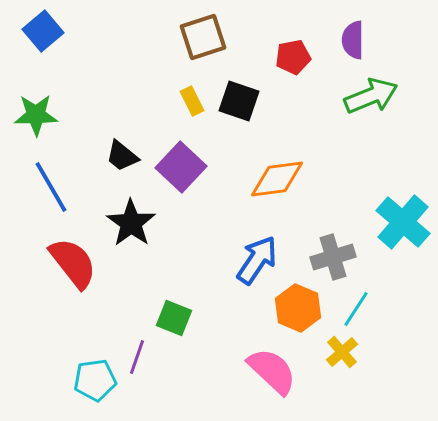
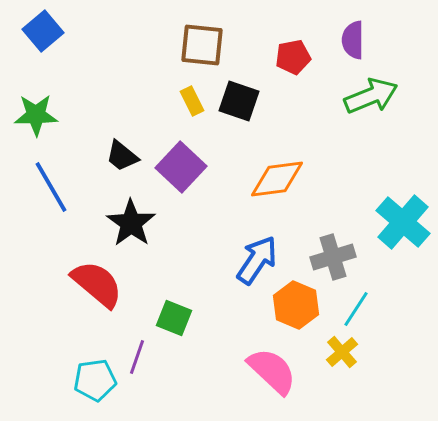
brown square: moved 1 px left, 8 px down; rotated 24 degrees clockwise
red semicircle: moved 24 px right, 21 px down; rotated 12 degrees counterclockwise
orange hexagon: moved 2 px left, 3 px up
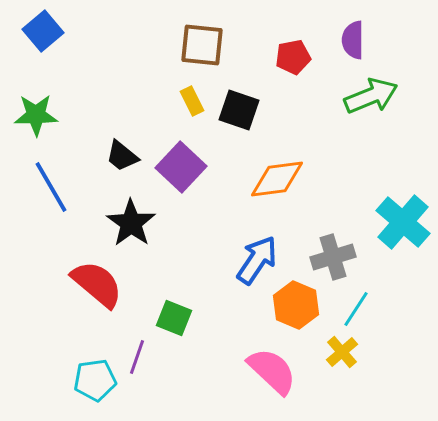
black square: moved 9 px down
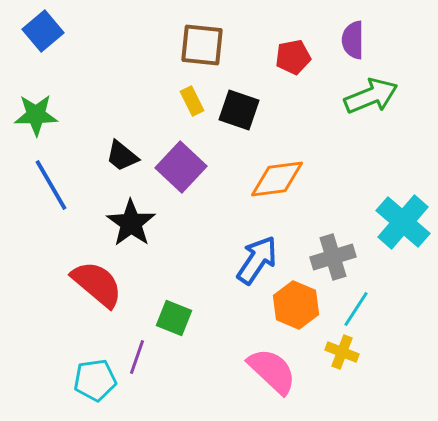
blue line: moved 2 px up
yellow cross: rotated 28 degrees counterclockwise
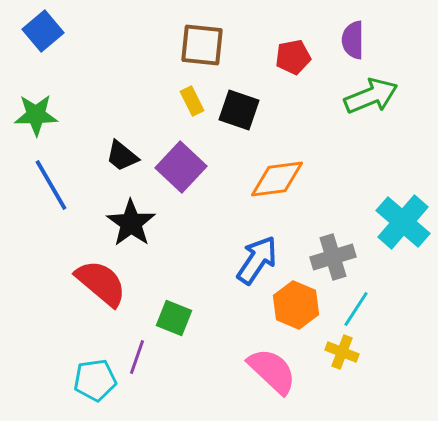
red semicircle: moved 4 px right, 1 px up
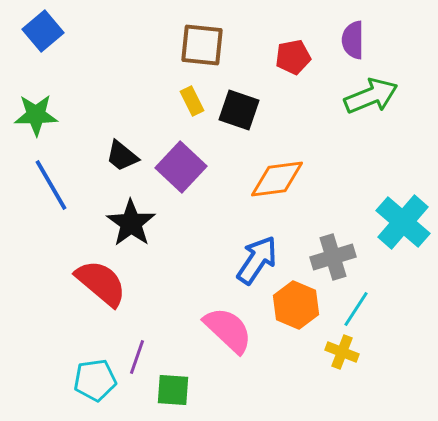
green square: moved 1 px left, 72 px down; rotated 18 degrees counterclockwise
pink semicircle: moved 44 px left, 41 px up
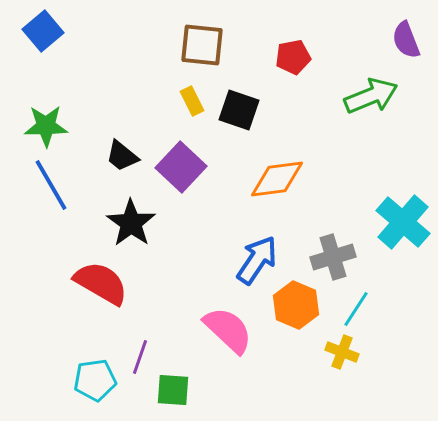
purple semicircle: moved 53 px right; rotated 21 degrees counterclockwise
green star: moved 10 px right, 11 px down
red semicircle: rotated 10 degrees counterclockwise
purple line: moved 3 px right
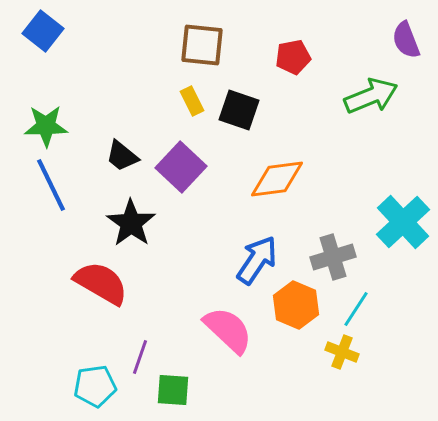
blue square: rotated 12 degrees counterclockwise
blue line: rotated 4 degrees clockwise
cyan cross: rotated 6 degrees clockwise
cyan pentagon: moved 6 px down
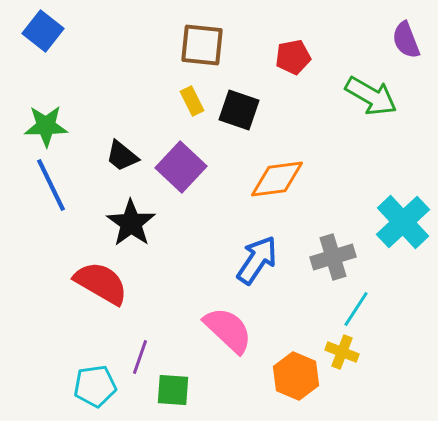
green arrow: rotated 52 degrees clockwise
orange hexagon: moved 71 px down
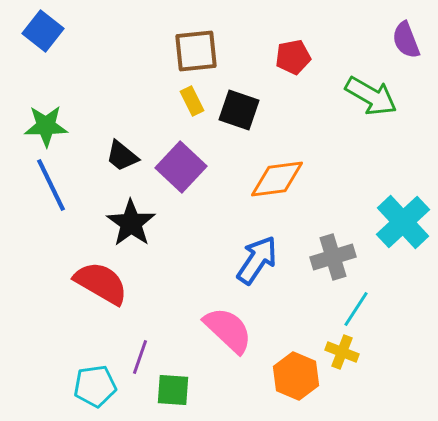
brown square: moved 6 px left, 6 px down; rotated 12 degrees counterclockwise
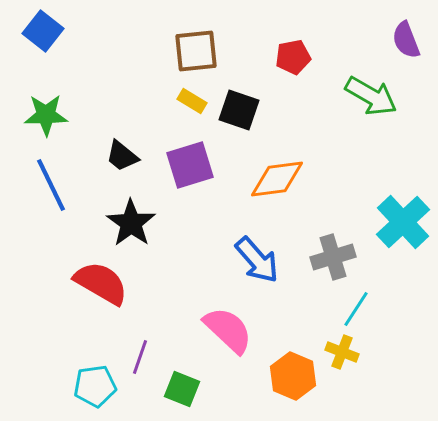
yellow rectangle: rotated 32 degrees counterclockwise
green star: moved 11 px up
purple square: moved 9 px right, 2 px up; rotated 30 degrees clockwise
blue arrow: rotated 105 degrees clockwise
orange hexagon: moved 3 px left
green square: moved 9 px right, 1 px up; rotated 18 degrees clockwise
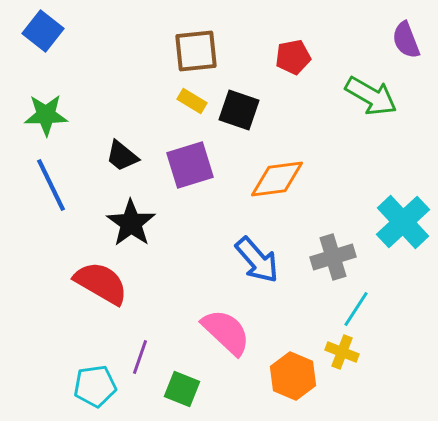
pink semicircle: moved 2 px left, 2 px down
